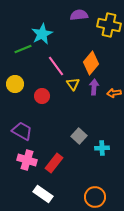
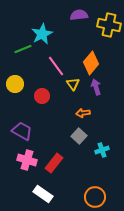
purple arrow: moved 2 px right; rotated 21 degrees counterclockwise
orange arrow: moved 31 px left, 20 px down
cyan cross: moved 2 px down; rotated 16 degrees counterclockwise
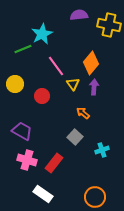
purple arrow: moved 2 px left; rotated 21 degrees clockwise
orange arrow: rotated 48 degrees clockwise
gray square: moved 4 px left, 1 px down
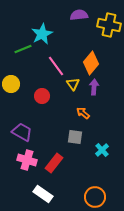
yellow circle: moved 4 px left
purple trapezoid: moved 1 px down
gray square: rotated 35 degrees counterclockwise
cyan cross: rotated 24 degrees counterclockwise
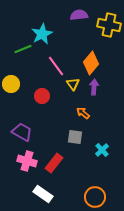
pink cross: moved 1 px down
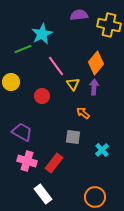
orange diamond: moved 5 px right
yellow circle: moved 2 px up
gray square: moved 2 px left
white rectangle: rotated 18 degrees clockwise
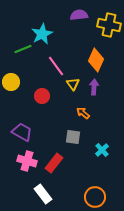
orange diamond: moved 3 px up; rotated 15 degrees counterclockwise
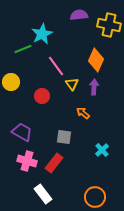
yellow triangle: moved 1 px left
gray square: moved 9 px left
